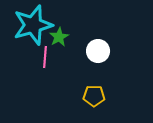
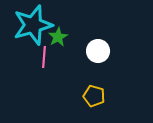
green star: moved 1 px left
pink line: moved 1 px left
yellow pentagon: rotated 15 degrees clockwise
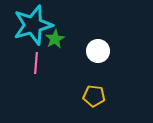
green star: moved 3 px left, 2 px down
pink line: moved 8 px left, 6 px down
yellow pentagon: rotated 10 degrees counterclockwise
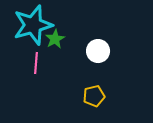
yellow pentagon: rotated 20 degrees counterclockwise
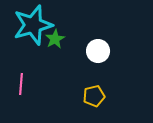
pink line: moved 15 px left, 21 px down
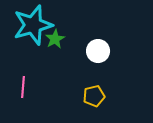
pink line: moved 2 px right, 3 px down
